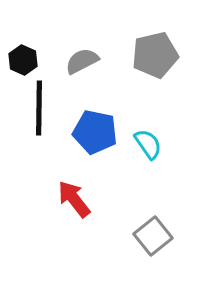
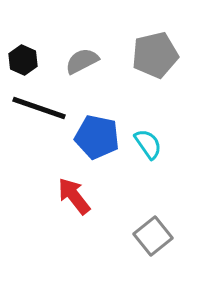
black line: rotated 72 degrees counterclockwise
blue pentagon: moved 2 px right, 5 px down
red arrow: moved 3 px up
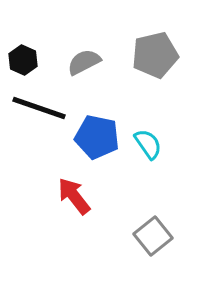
gray semicircle: moved 2 px right, 1 px down
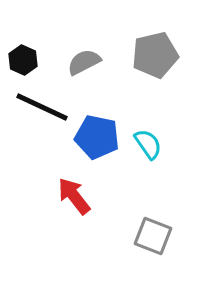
black line: moved 3 px right, 1 px up; rotated 6 degrees clockwise
gray square: rotated 30 degrees counterclockwise
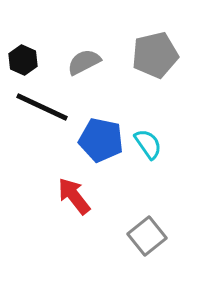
blue pentagon: moved 4 px right, 3 px down
gray square: moved 6 px left; rotated 30 degrees clockwise
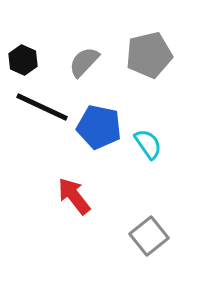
gray pentagon: moved 6 px left
gray semicircle: rotated 20 degrees counterclockwise
blue pentagon: moved 2 px left, 13 px up
gray square: moved 2 px right
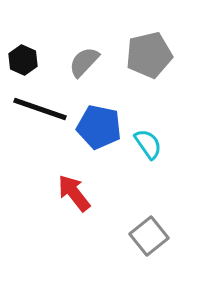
black line: moved 2 px left, 2 px down; rotated 6 degrees counterclockwise
red arrow: moved 3 px up
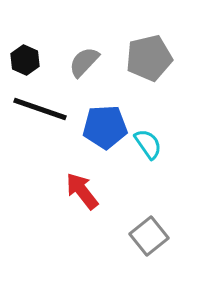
gray pentagon: moved 3 px down
black hexagon: moved 2 px right
blue pentagon: moved 6 px right; rotated 15 degrees counterclockwise
red arrow: moved 8 px right, 2 px up
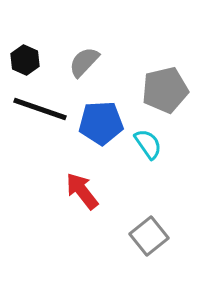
gray pentagon: moved 16 px right, 32 px down
blue pentagon: moved 4 px left, 4 px up
